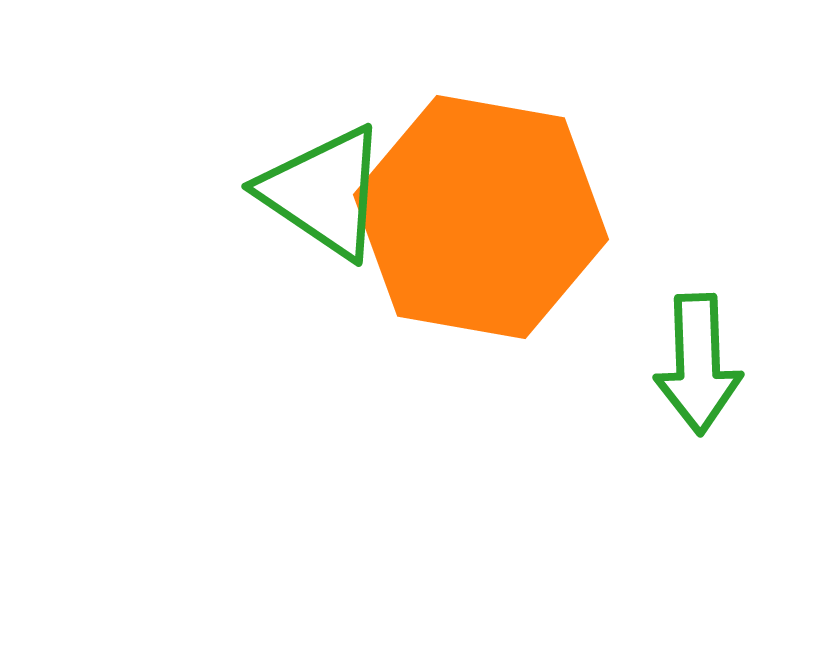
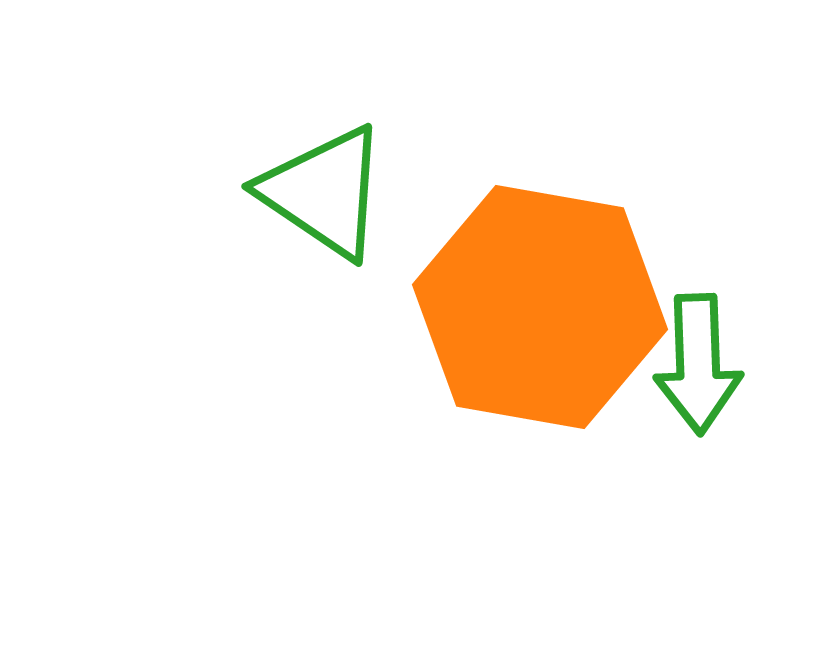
orange hexagon: moved 59 px right, 90 px down
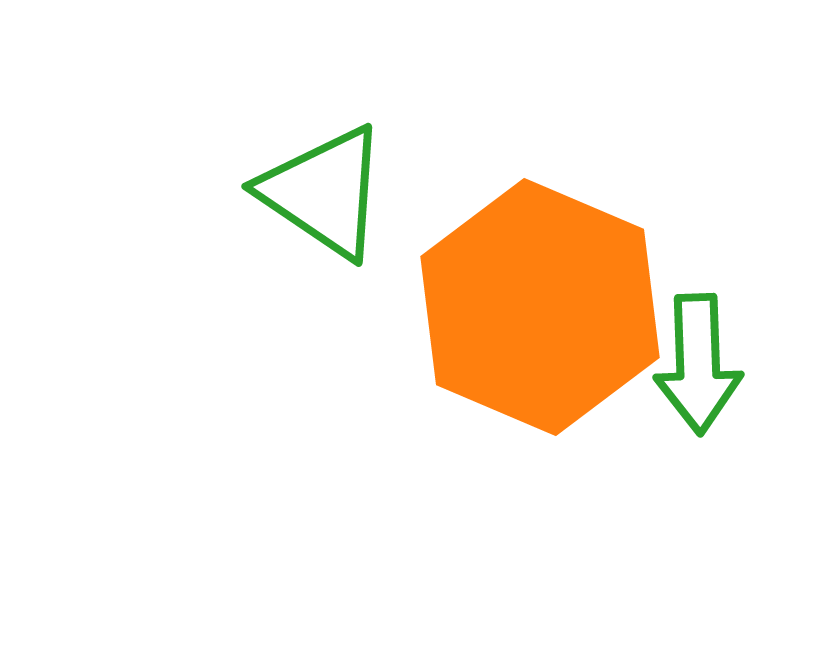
orange hexagon: rotated 13 degrees clockwise
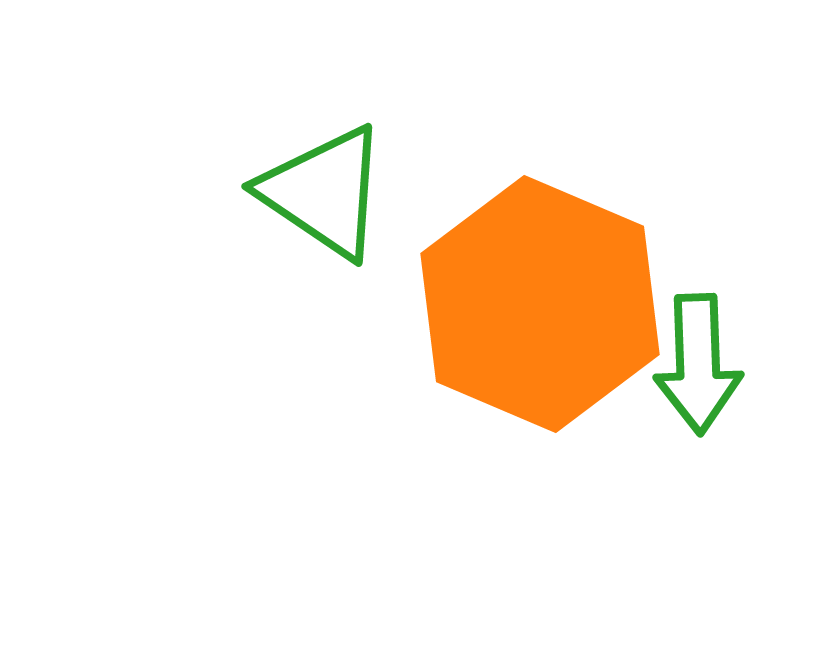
orange hexagon: moved 3 px up
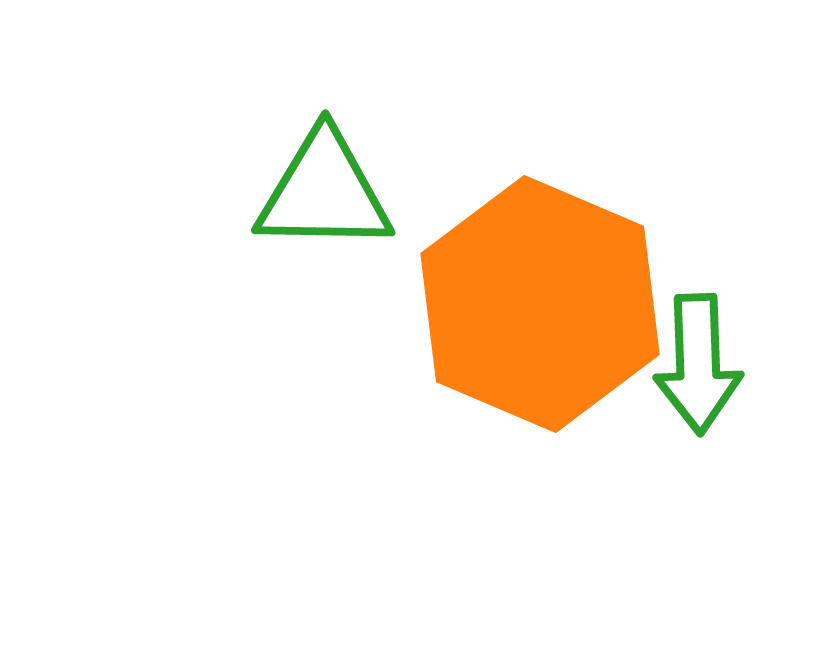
green triangle: rotated 33 degrees counterclockwise
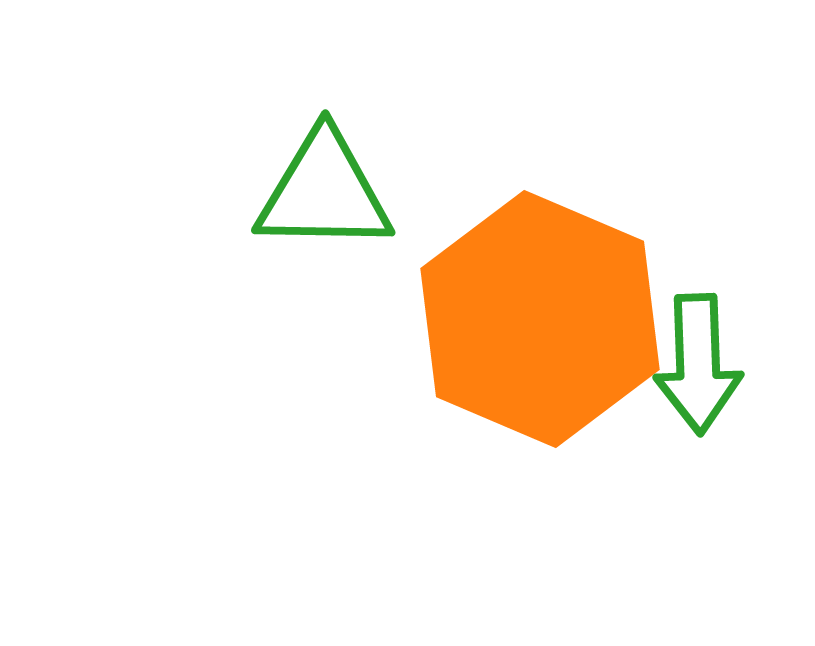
orange hexagon: moved 15 px down
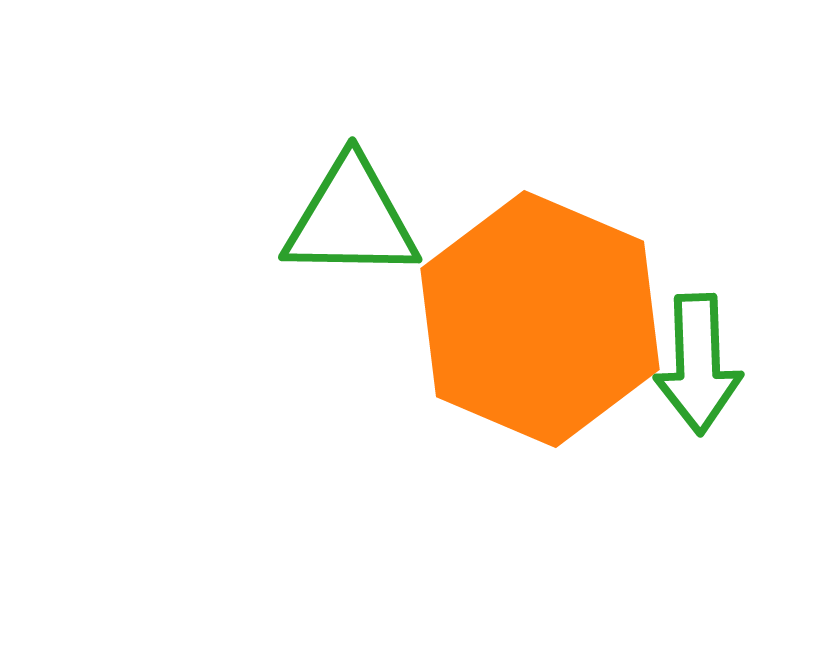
green triangle: moved 27 px right, 27 px down
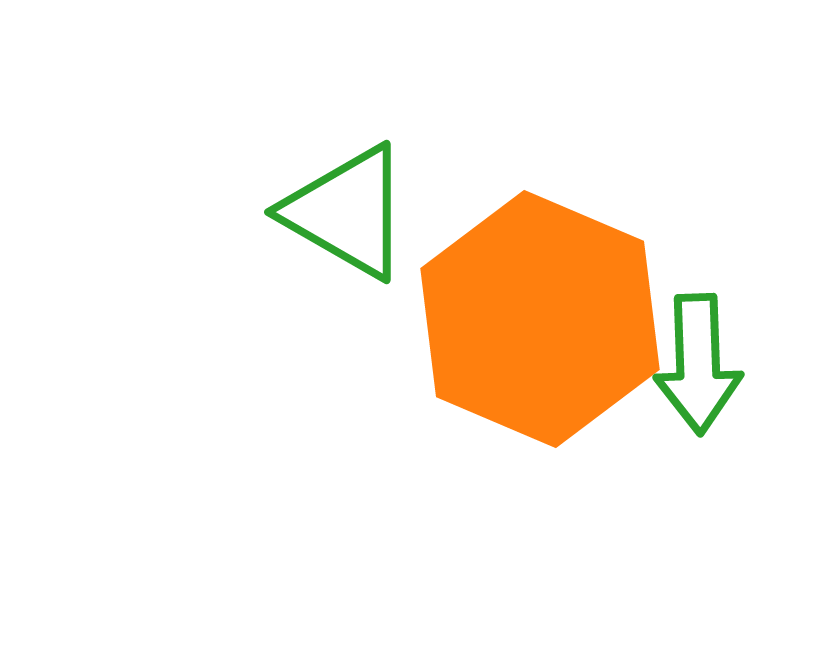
green triangle: moved 4 px left, 7 px up; rotated 29 degrees clockwise
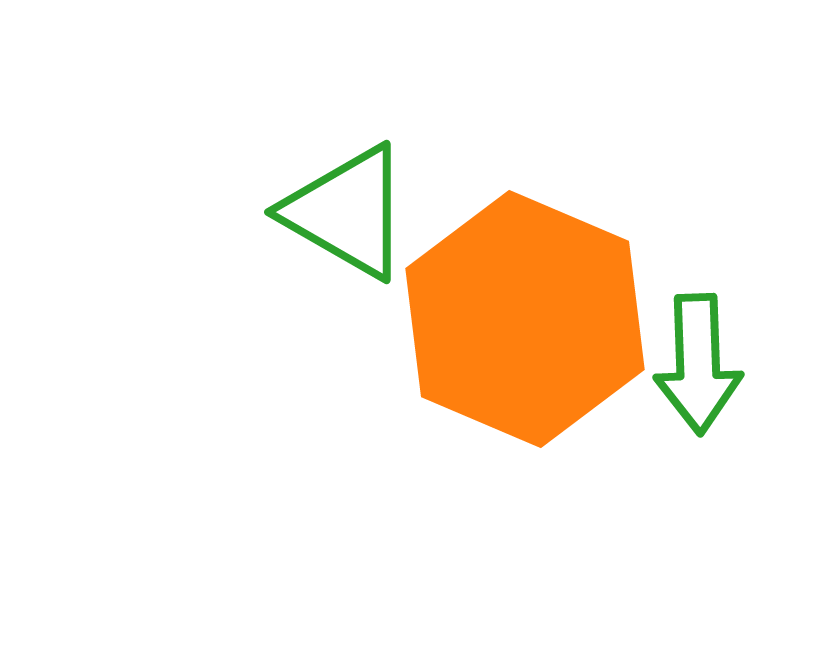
orange hexagon: moved 15 px left
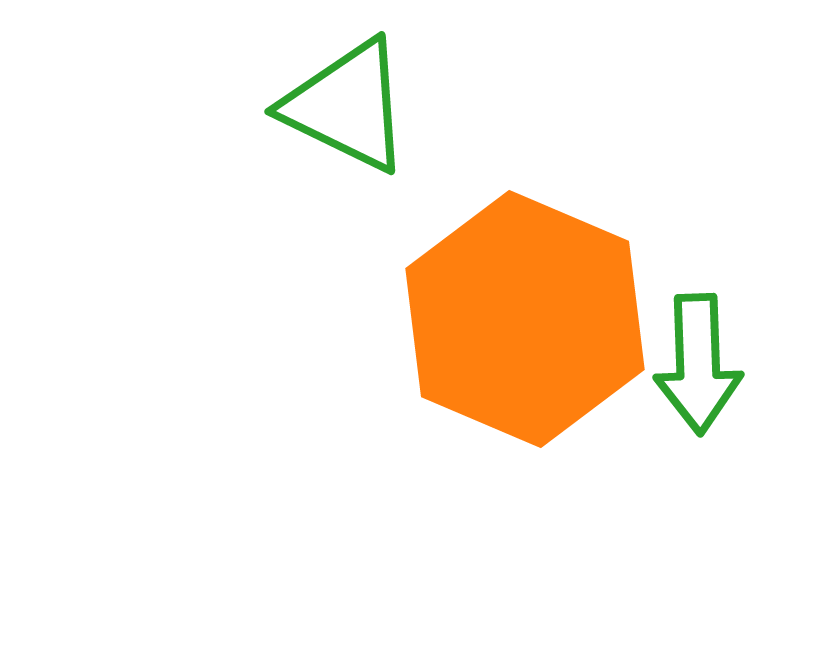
green triangle: moved 106 px up; rotated 4 degrees counterclockwise
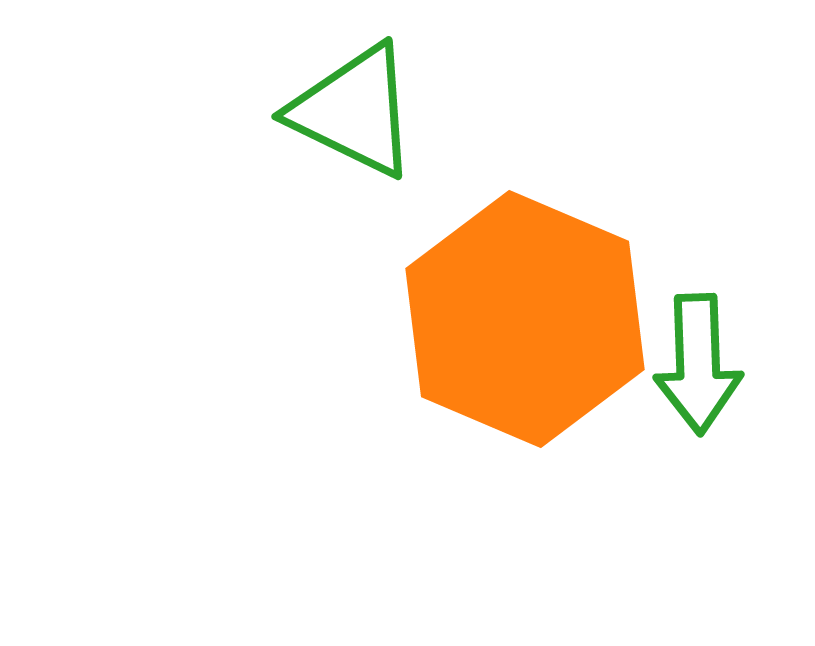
green triangle: moved 7 px right, 5 px down
